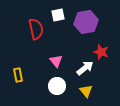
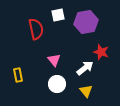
pink triangle: moved 2 px left, 1 px up
white circle: moved 2 px up
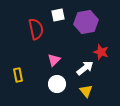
pink triangle: rotated 24 degrees clockwise
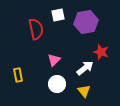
yellow triangle: moved 2 px left
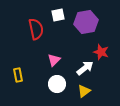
yellow triangle: rotated 32 degrees clockwise
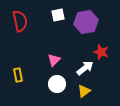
red semicircle: moved 16 px left, 8 px up
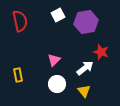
white square: rotated 16 degrees counterclockwise
yellow triangle: rotated 32 degrees counterclockwise
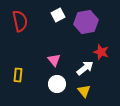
pink triangle: rotated 24 degrees counterclockwise
yellow rectangle: rotated 16 degrees clockwise
